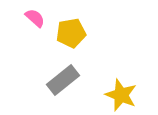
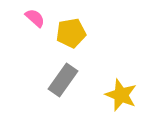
gray rectangle: rotated 16 degrees counterclockwise
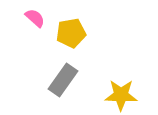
yellow star: rotated 20 degrees counterclockwise
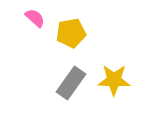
gray rectangle: moved 8 px right, 3 px down
yellow star: moved 7 px left, 15 px up
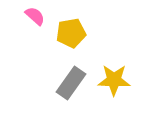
pink semicircle: moved 2 px up
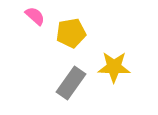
yellow star: moved 13 px up
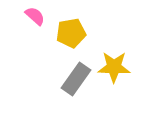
gray rectangle: moved 5 px right, 4 px up
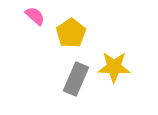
yellow pentagon: rotated 24 degrees counterclockwise
gray rectangle: rotated 12 degrees counterclockwise
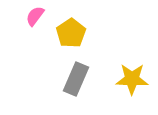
pink semicircle: rotated 95 degrees counterclockwise
yellow star: moved 18 px right, 12 px down
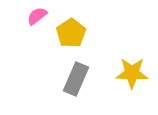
pink semicircle: moved 2 px right; rotated 15 degrees clockwise
yellow star: moved 6 px up
